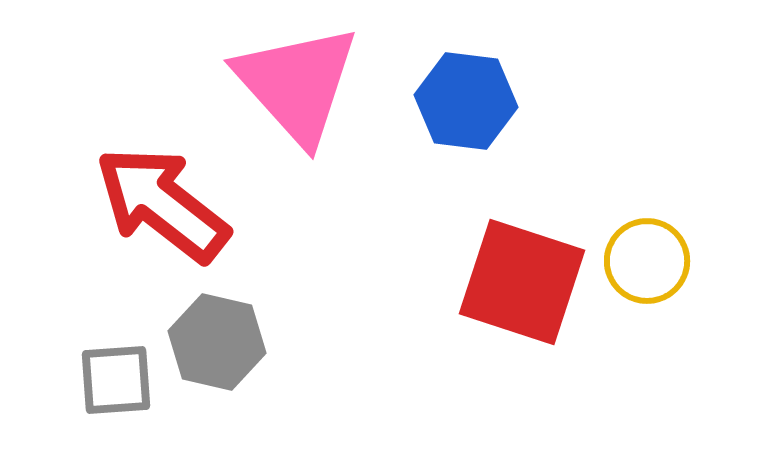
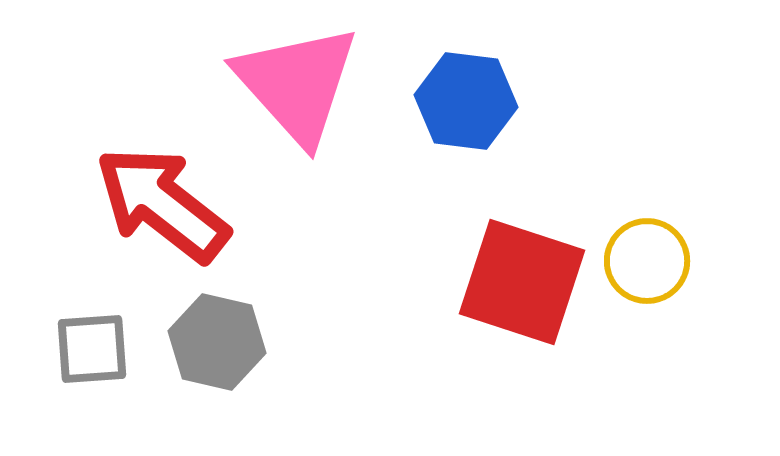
gray square: moved 24 px left, 31 px up
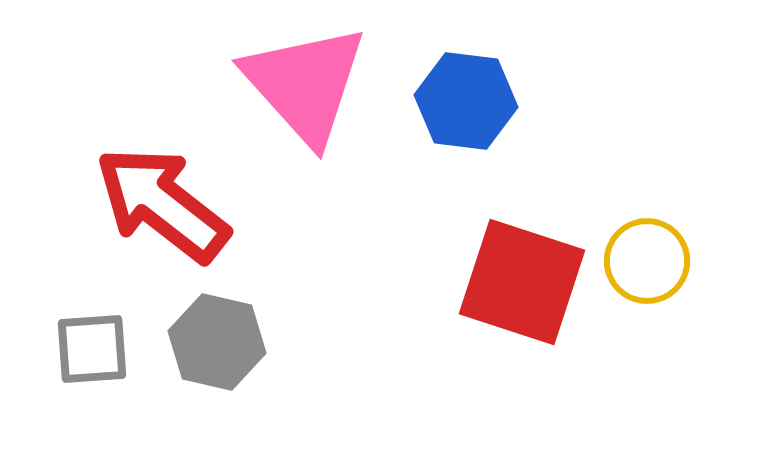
pink triangle: moved 8 px right
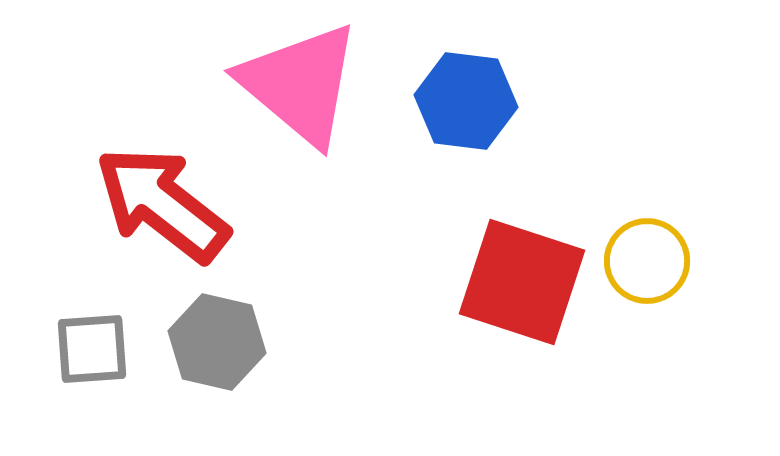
pink triangle: moved 5 px left; rotated 8 degrees counterclockwise
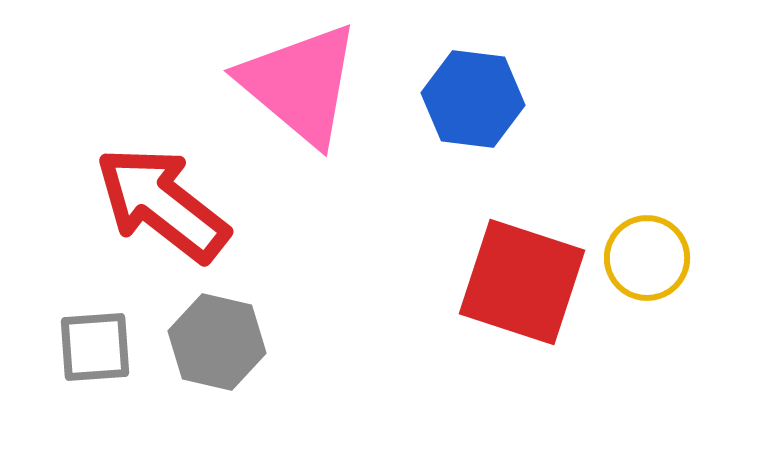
blue hexagon: moved 7 px right, 2 px up
yellow circle: moved 3 px up
gray square: moved 3 px right, 2 px up
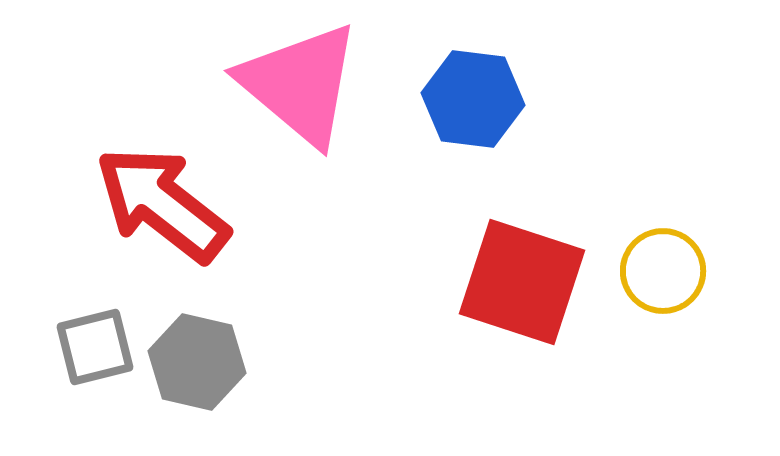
yellow circle: moved 16 px right, 13 px down
gray hexagon: moved 20 px left, 20 px down
gray square: rotated 10 degrees counterclockwise
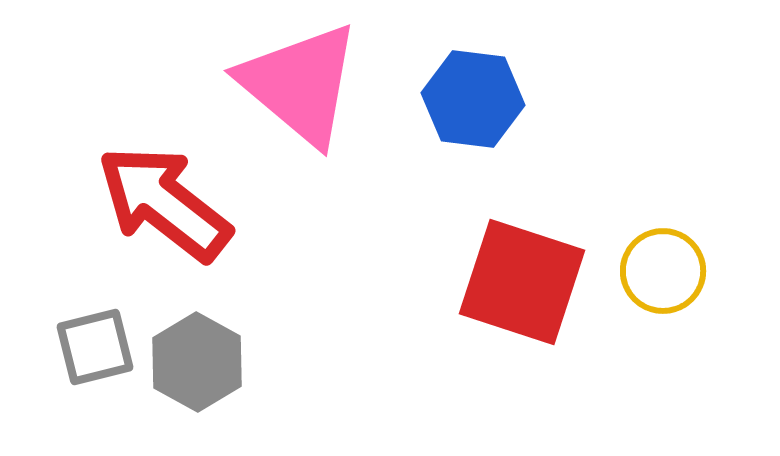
red arrow: moved 2 px right, 1 px up
gray hexagon: rotated 16 degrees clockwise
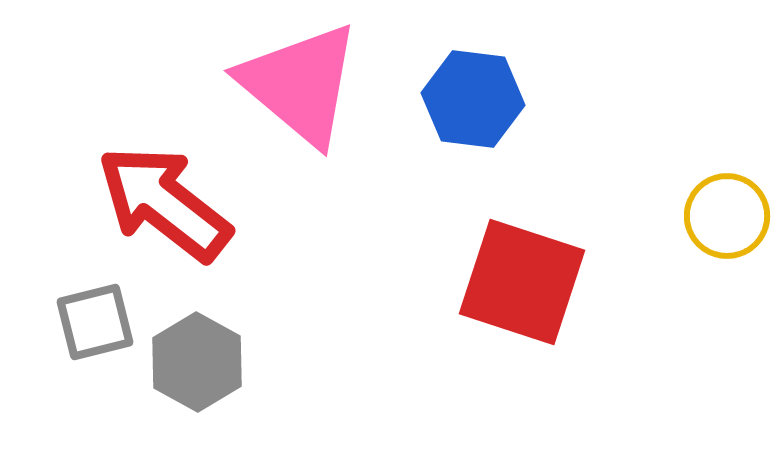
yellow circle: moved 64 px right, 55 px up
gray square: moved 25 px up
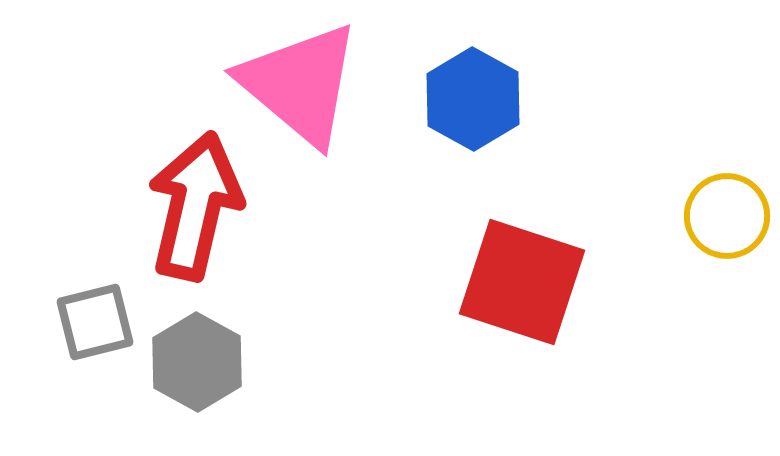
blue hexagon: rotated 22 degrees clockwise
red arrow: moved 31 px right, 3 px down; rotated 65 degrees clockwise
